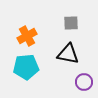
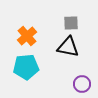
orange cross: rotated 12 degrees counterclockwise
black triangle: moved 7 px up
purple circle: moved 2 px left, 2 px down
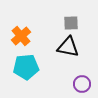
orange cross: moved 6 px left
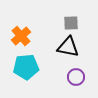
purple circle: moved 6 px left, 7 px up
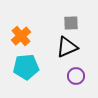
black triangle: moved 1 px left; rotated 35 degrees counterclockwise
purple circle: moved 1 px up
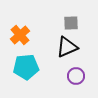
orange cross: moved 1 px left, 1 px up
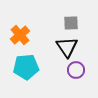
black triangle: rotated 40 degrees counterclockwise
purple circle: moved 6 px up
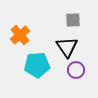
gray square: moved 2 px right, 3 px up
cyan pentagon: moved 11 px right, 2 px up
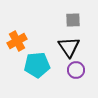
orange cross: moved 3 px left, 6 px down; rotated 12 degrees clockwise
black triangle: moved 2 px right
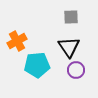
gray square: moved 2 px left, 3 px up
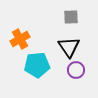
orange cross: moved 3 px right, 2 px up
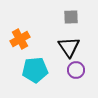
cyan pentagon: moved 2 px left, 5 px down
